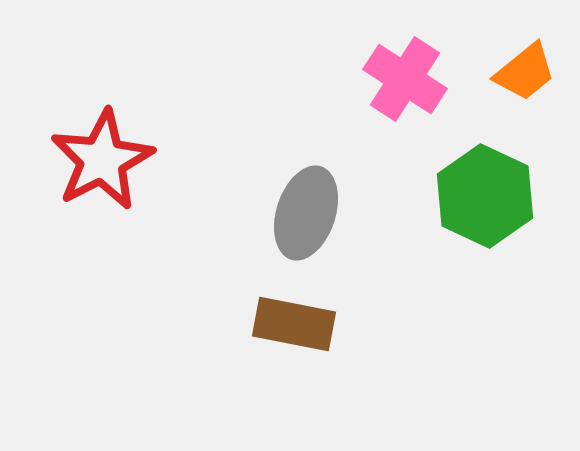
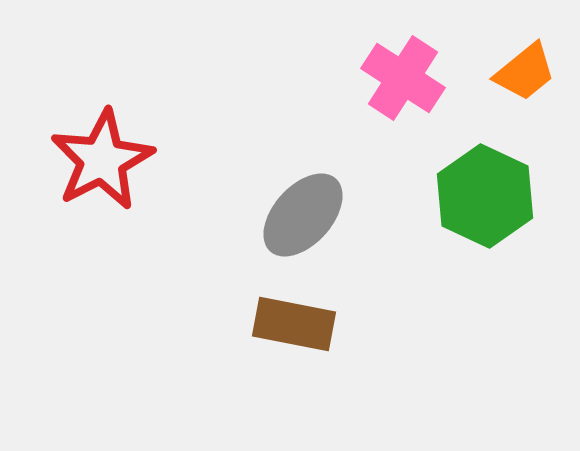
pink cross: moved 2 px left, 1 px up
gray ellipse: moved 3 px left, 2 px down; rotated 24 degrees clockwise
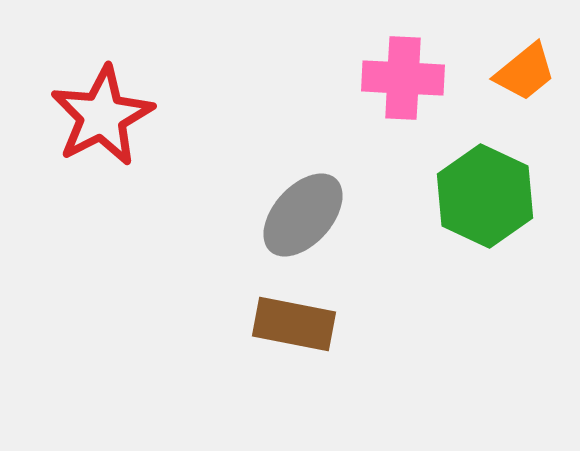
pink cross: rotated 30 degrees counterclockwise
red star: moved 44 px up
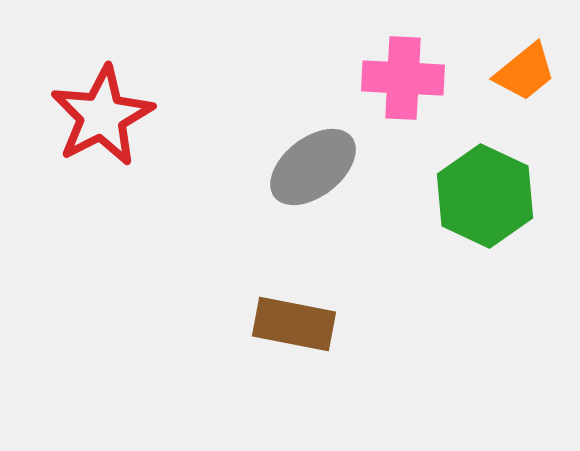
gray ellipse: moved 10 px right, 48 px up; rotated 10 degrees clockwise
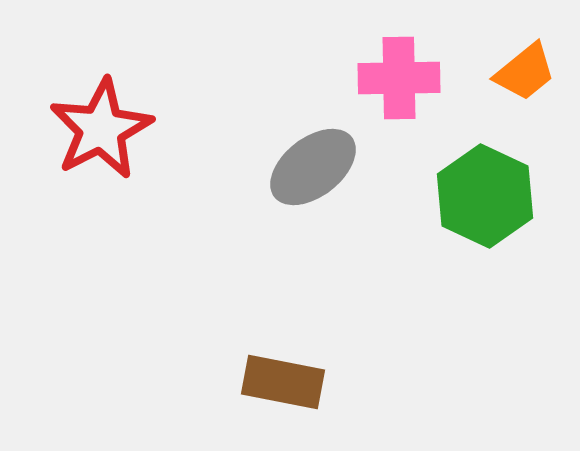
pink cross: moved 4 px left; rotated 4 degrees counterclockwise
red star: moved 1 px left, 13 px down
brown rectangle: moved 11 px left, 58 px down
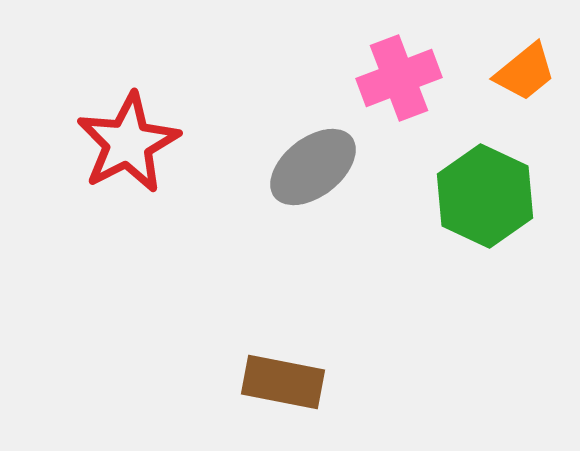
pink cross: rotated 20 degrees counterclockwise
red star: moved 27 px right, 14 px down
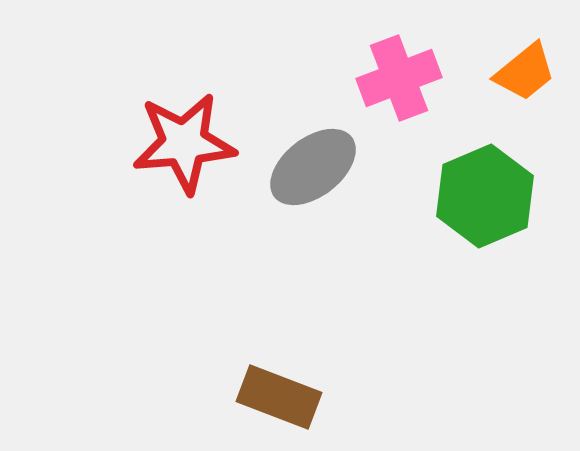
red star: moved 56 px right; rotated 22 degrees clockwise
green hexagon: rotated 12 degrees clockwise
brown rectangle: moved 4 px left, 15 px down; rotated 10 degrees clockwise
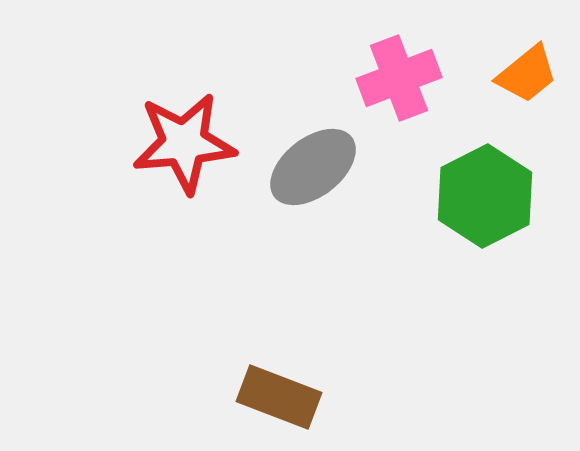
orange trapezoid: moved 2 px right, 2 px down
green hexagon: rotated 4 degrees counterclockwise
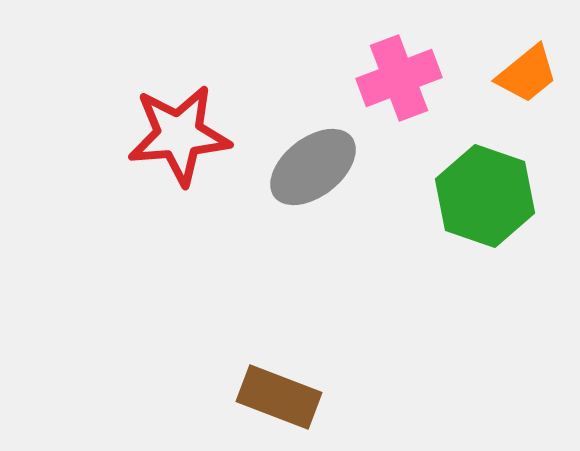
red star: moved 5 px left, 8 px up
green hexagon: rotated 14 degrees counterclockwise
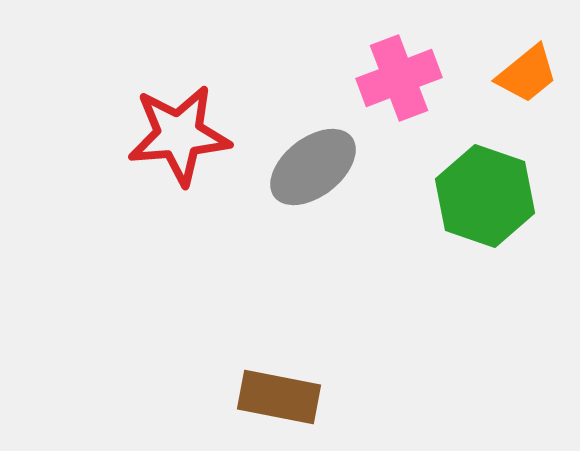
brown rectangle: rotated 10 degrees counterclockwise
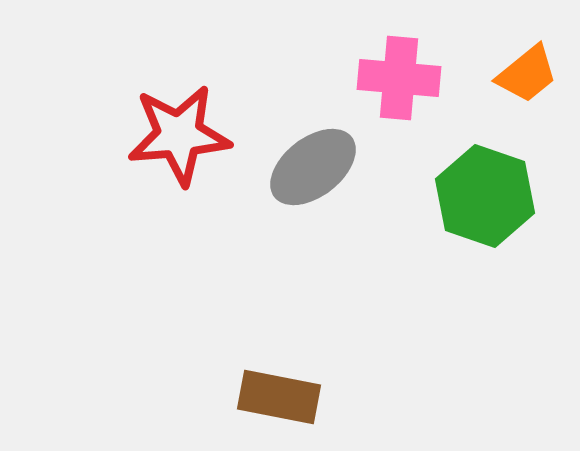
pink cross: rotated 26 degrees clockwise
